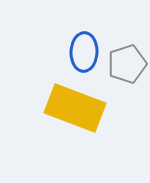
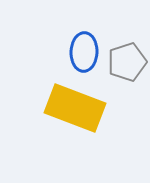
gray pentagon: moved 2 px up
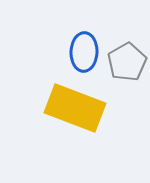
gray pentagon: rotated 12 degrees counterclockwise
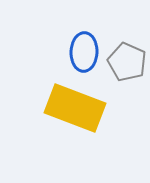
gray pentagon: rotated 18 degrees counterclockwise
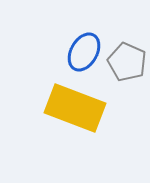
blue ellipse: rotated 27 degrees clockwise
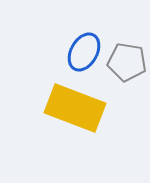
gray pentagon: rotated 15 degrees counterclockwise
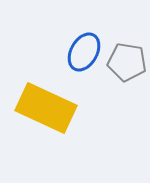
yellow rectangle: moved 29 px left; rotated 4 degrees clockwise
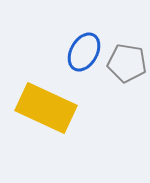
gray pentagon: moved 1 px down
